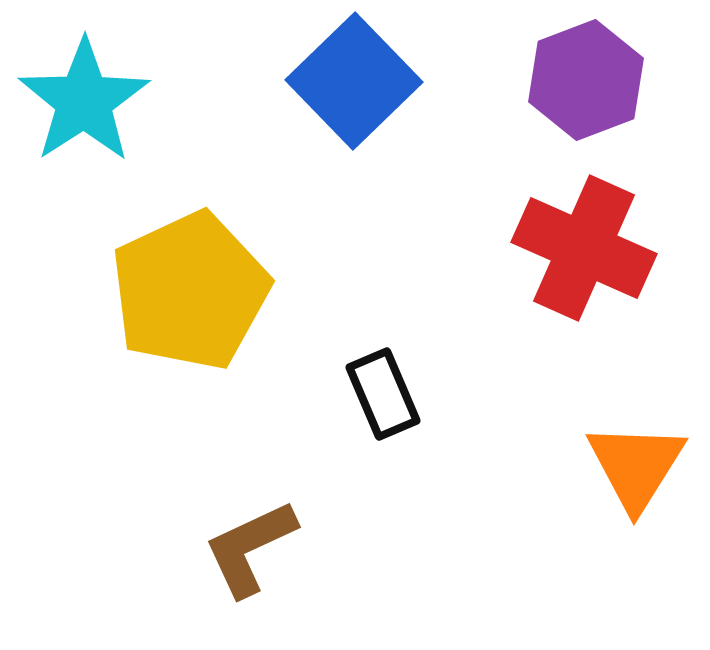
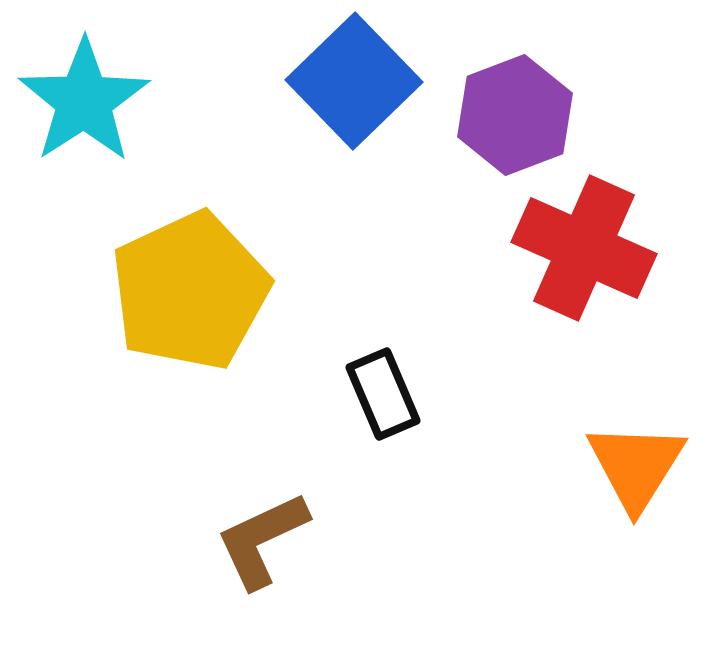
purple hexagon: moved 71 px left, 35 px down
brown L-shape: moved 12 px right, 8 px up
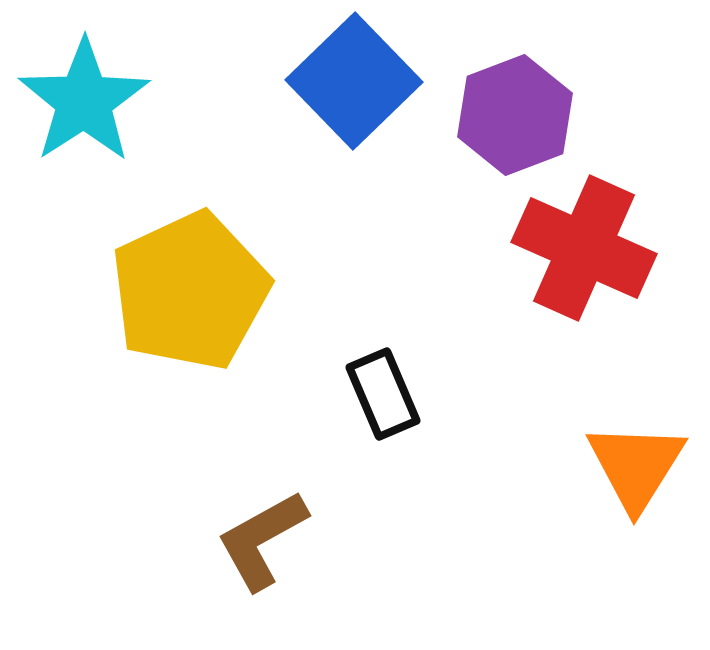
brown L-shape: rotated 4 degrees counterclockwise
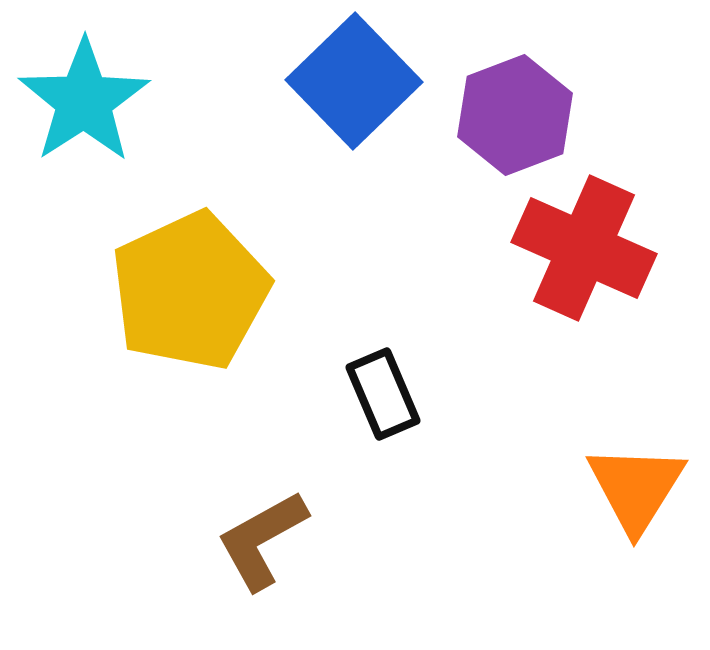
orange triangle: moved 22 px down
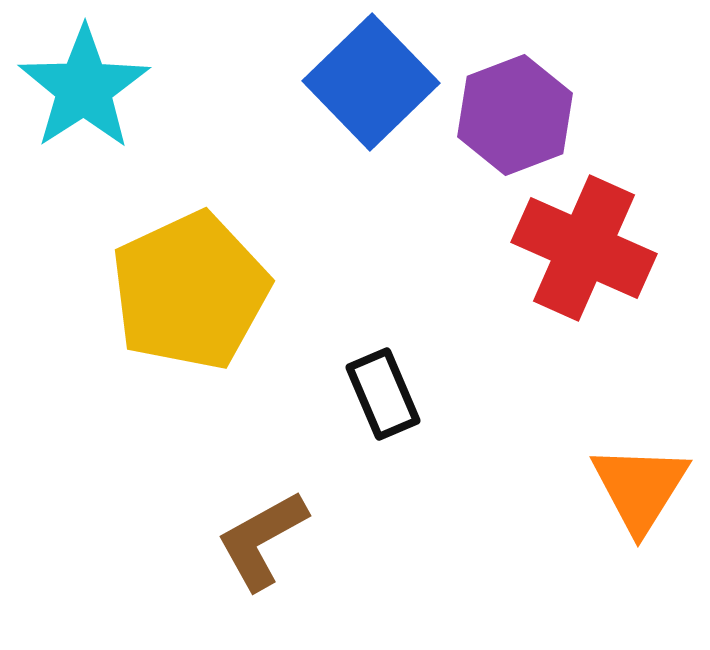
blue square: moved 17 px right, 1 px down
cyan star: moved 13 px up
orange triangle: moved 4 px right
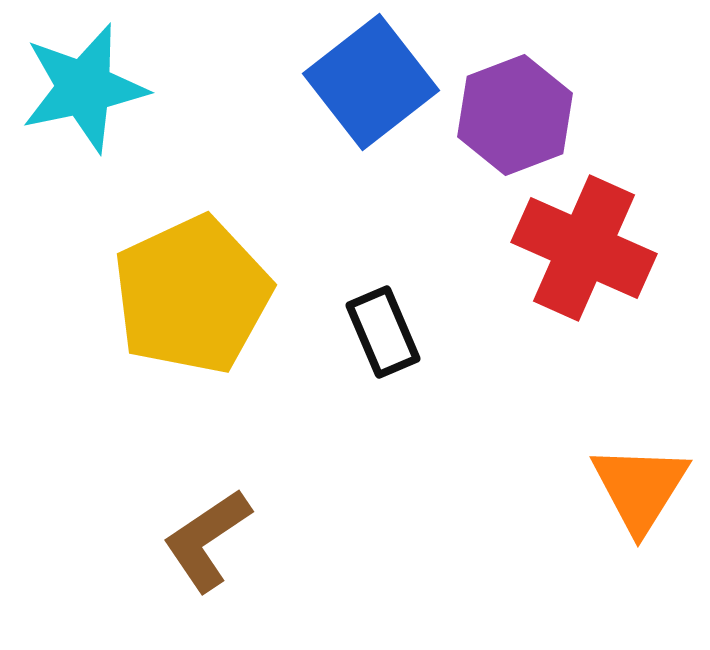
blue square: rotated 6 degrees clockwise
cyan star: rotated 21 degrees clockwise
yellow pentagon: moved 2 px right, 4 px down
black rectangle: moved 62 px up
brown L-shape: moved 55 px left; rotated 5 degrees counterclockwise
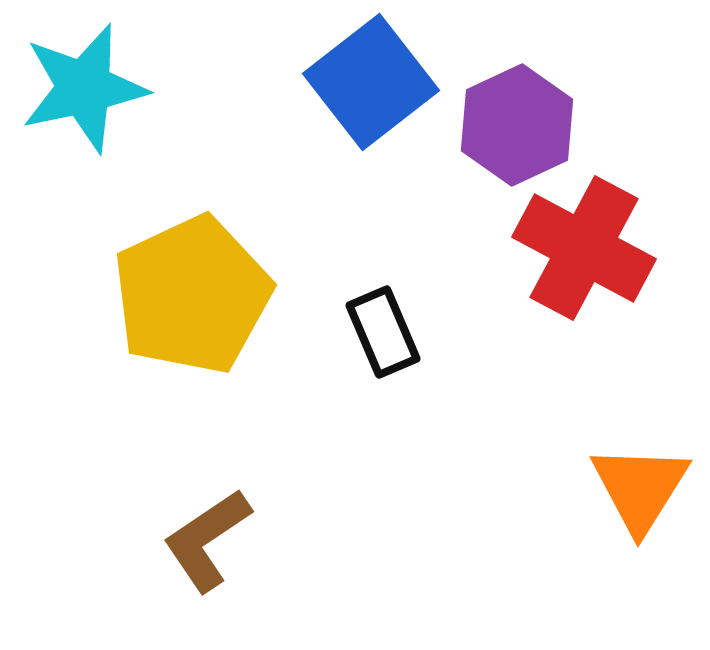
purple hexagon: moved 2 px right, 10 px down; rotated 4 degrees counterclockwise
red cross: rotated 4 degrees clockwise
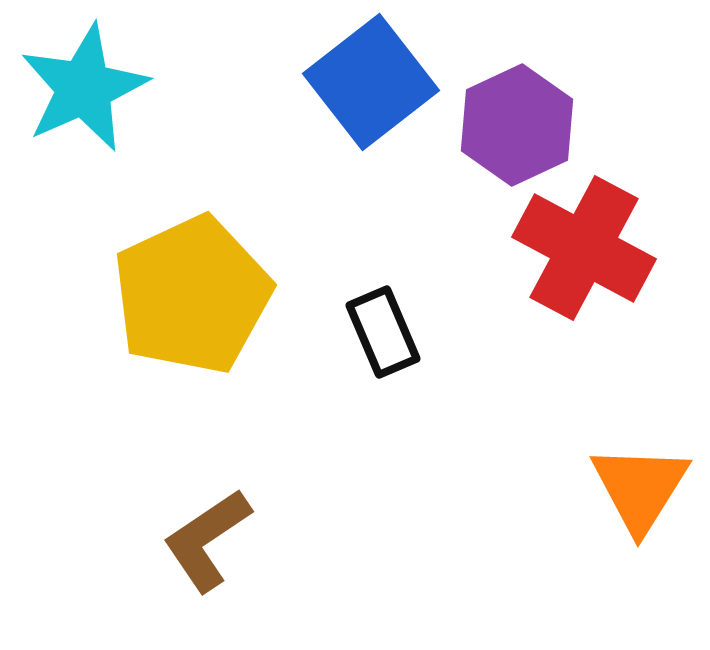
cyan star: rotated 12 degrees counterclockwise
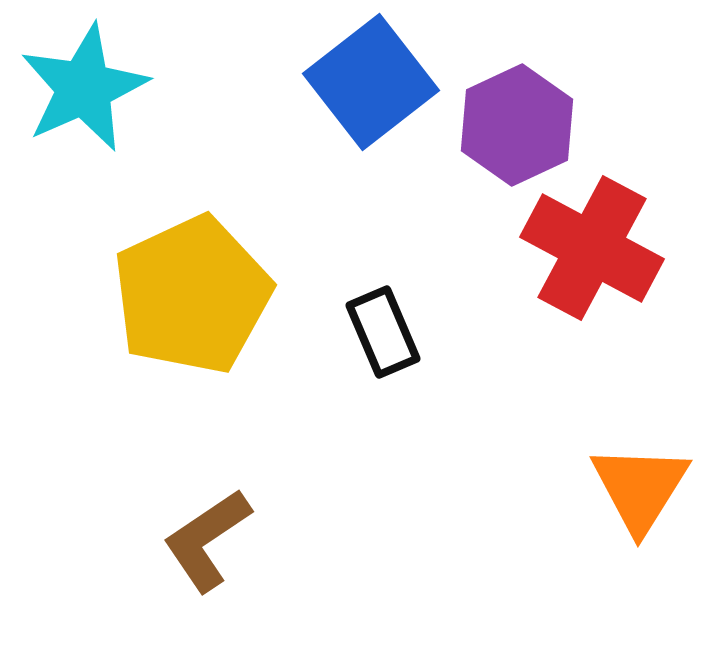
red cross: moved 8 px right
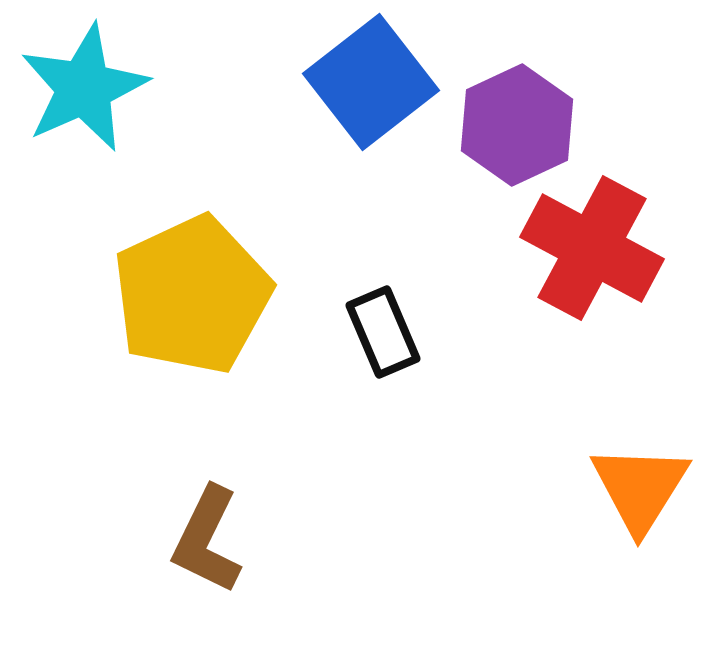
brown L-shape: rotated 30 degrees counterclockwise
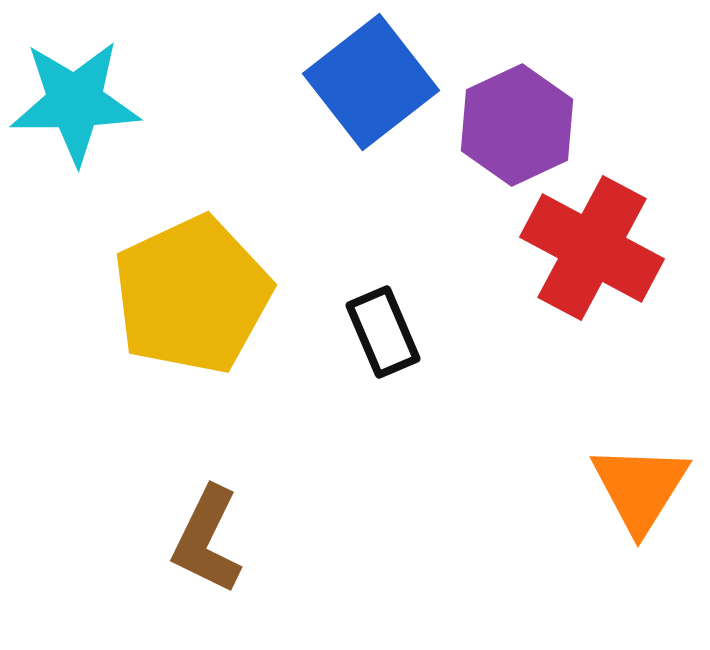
cyan star: moved 9 px left, 14 px down; rotated 23 degrees clockwise
